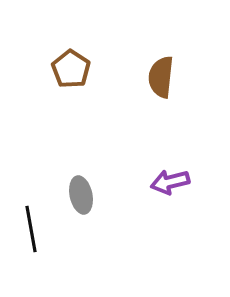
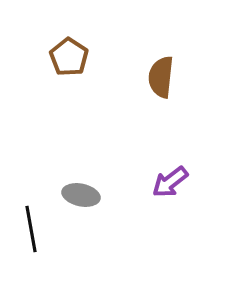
brown pentagon: moved 2 px left, 12 px up
purple arrow: rotated 24 degrees counterclockwise
gray ellipse: rotated 66 degrees counterclockwise
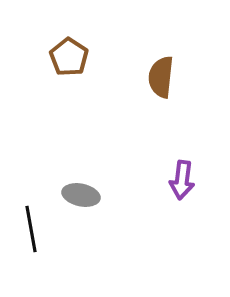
purple arrow: moved 12 px right, 2 px up; rotated 45 degrees counterclockwise
